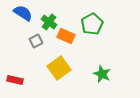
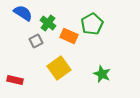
green cross: moved 1 px left, 1 px down
orange rectangle: moved 3 px right
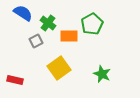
orange rectangle: rotated 24 degrees counterclockwise
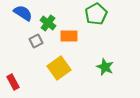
green pentagon: moved 4 px right, 10 px up
green star: moved 3 px right, 7 px up
red rectangle: moved 2 px left, 2 px down; rotated 49 degrees clockwise
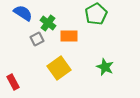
gray square: moved 1 px right, 2 px up
